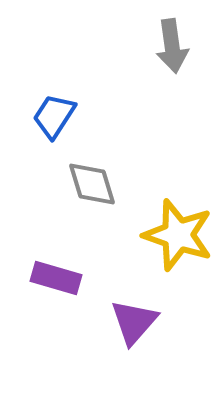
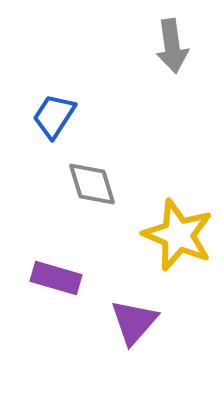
yellow star: rotated 4 degrees clockwise
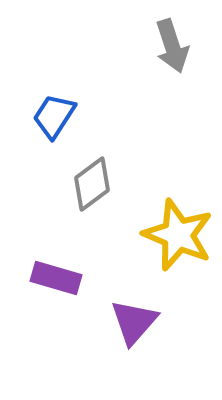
gray arrow: rotated 10 degrees counterclockwise
gray diamond: rotated 70 degrees clockwise
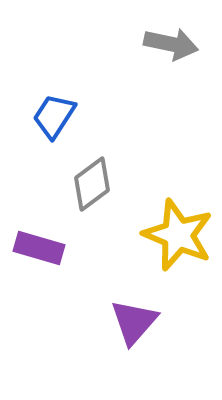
gray arrow: moved 1 px left, 2 px up; rotated 60 degrees counterclockwise
purple rectangle: moved 17 px left, 30 px up
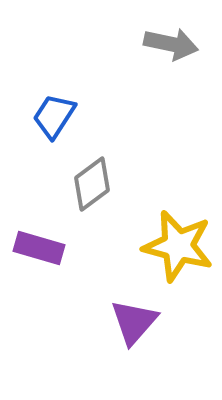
yellow star: moved 11 px down; rotated 8 degrees counterclockwise
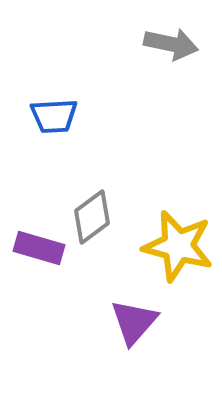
blue trapezoid: rotated 126 degrees counterclockwise
gray diamond: moved 33 px down
